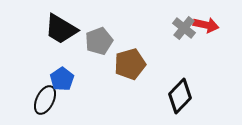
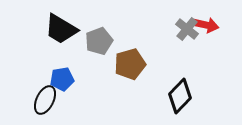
gray cross: moved 3 px right, 1 px down
blue pentagon: rotated 25 degrees clockwise
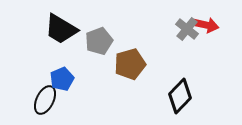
blue pentagon: rotated 15 degrees counterclockwise
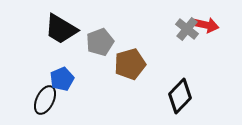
gray pentagon: moved 1 px right, 1 px down
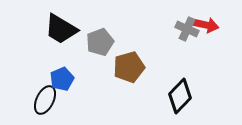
gray cross: rotated 15 degrees counterclockwise
brown pentagon: moved 1 px left, 3 px down
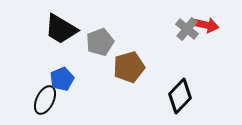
gray cross: rotated 15 degrees clockwise
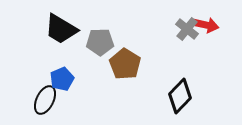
gray pentagon: rotated 20 degrees clockwise
brown pentagon: moved 4 px left, 3 px up; rotated 24 degrees counterclockwise
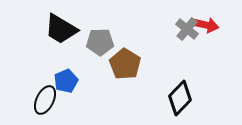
blue pentagon: moved 4 px right, 2 px down
black diamond: moved 2 px down
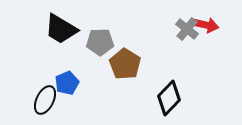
blue pentagon: moved 1 px right, 2 px down
black diamond: moved 11 px left
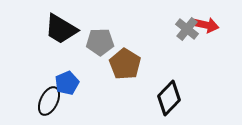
black ellipse: moved 4 px right, 1 px down
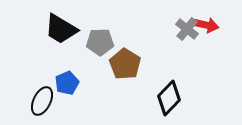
black ellipse: moved 7 px left
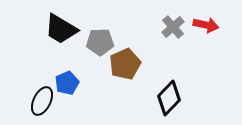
gray cross: moved 14 px left, 2 px up; rotated 10 degrees clockwise
brown pentagon: rotated 16 degrees clockwise
